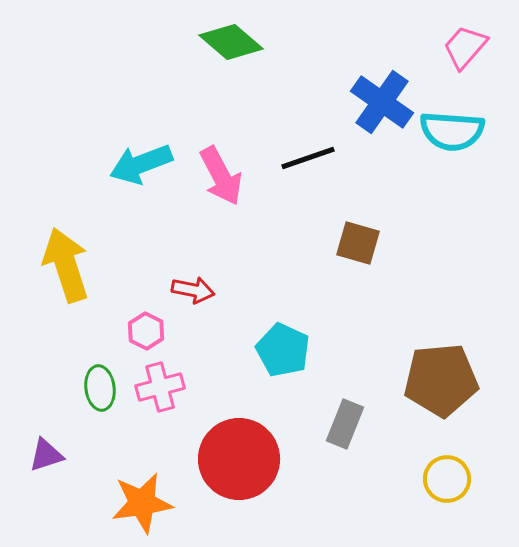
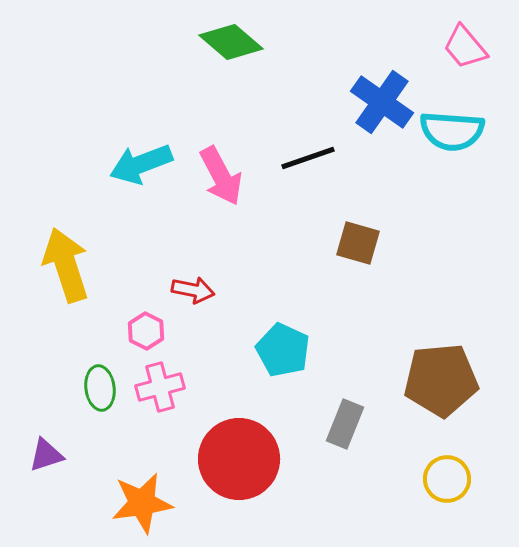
pink trapezoid: rotated 81 degrees counterclockwise
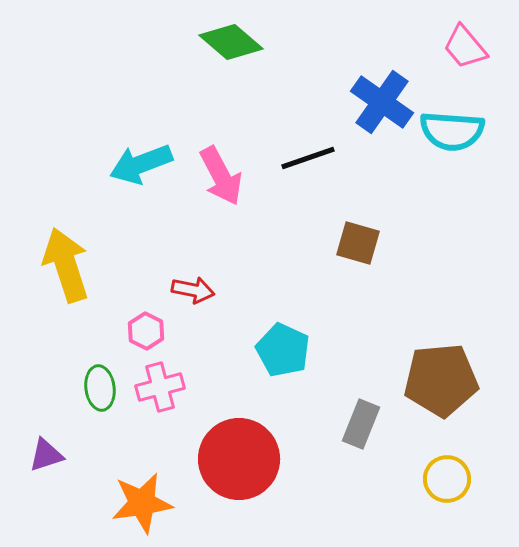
gray rectangle: moved 16 px right
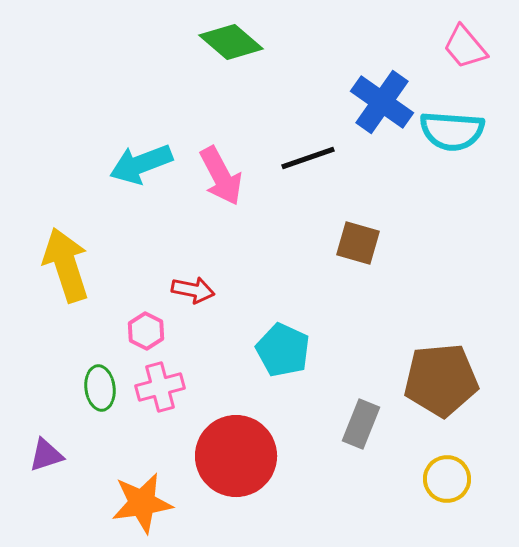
red circle: moved 3 px left, 3 px up
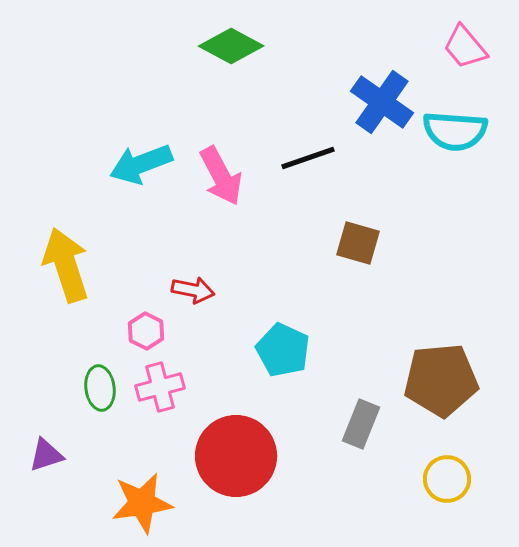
green diamond: moved 4 px down; rotated 12 degrees counterclockwise
cyan semicircle: moved 3 px right
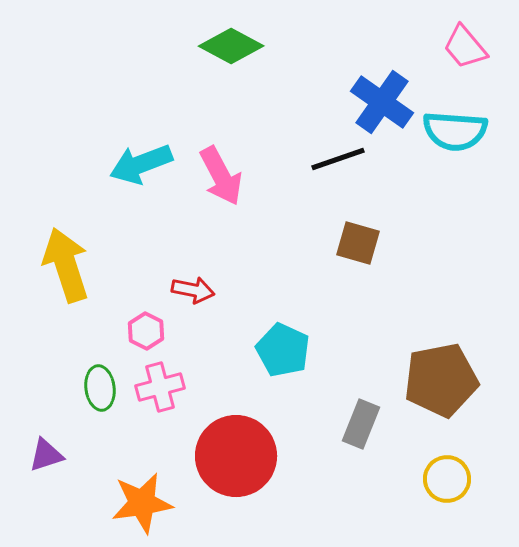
black line: moved 30 px right, 1 px down
brown pentagon: rotated 6 degrees counterclockwise
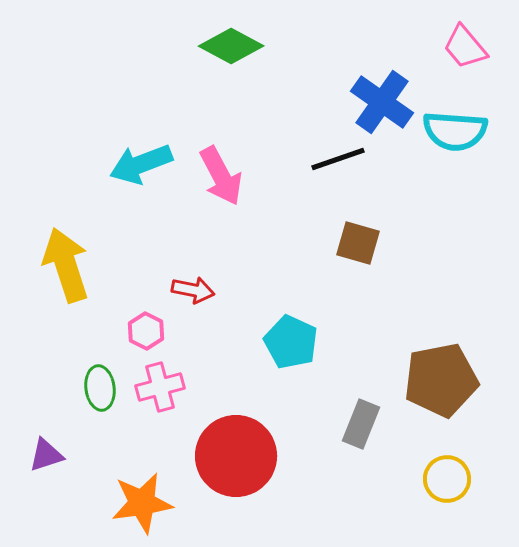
cyan pentagon: moved 8 px right, 8 px up
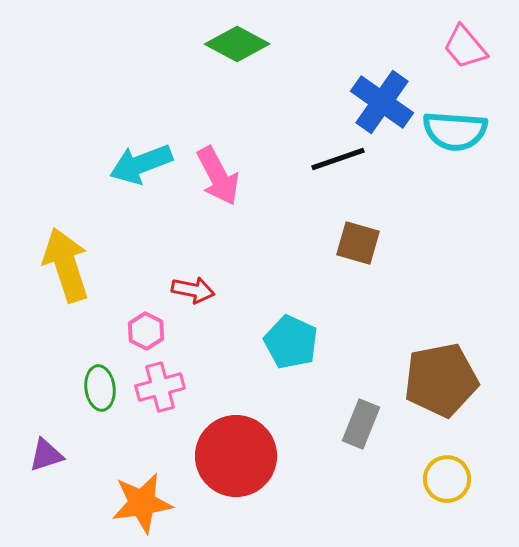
green diamond: moved 6 px right, 2 px up
pink arrow: moved 3 px left
